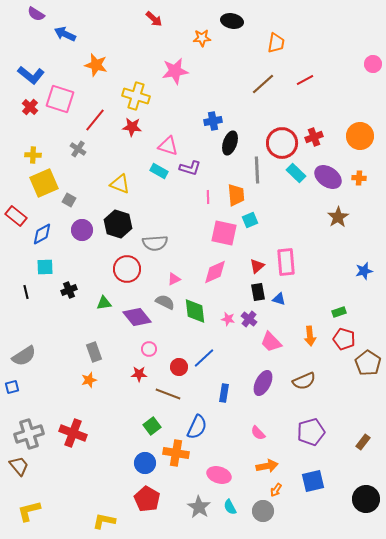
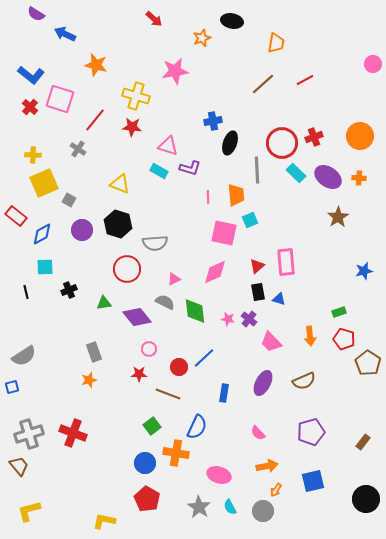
orange star at (202, 38): rotated 18 degrees counterclockwise
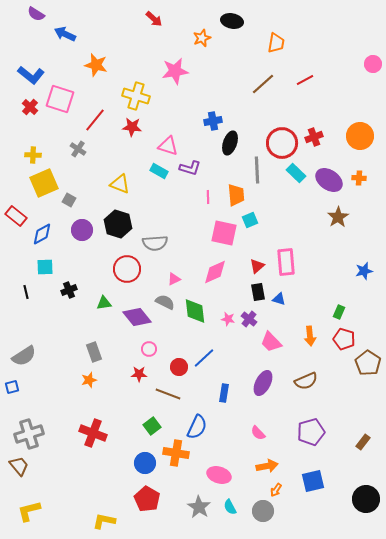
purple ellipse at (328, 177): moved 1 px right, 3 px down
green rectangle at (339, 312): rotated 48 degrees counterclockwise
brown semicircle at (304, 381): moved 2 px right
red cross at (73, 433): moved 20 px right
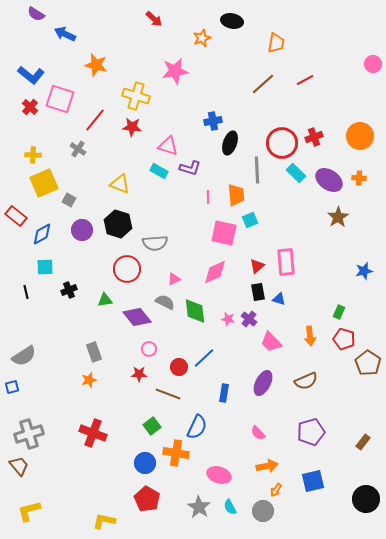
green triangle at (104, 303): moved 1 px right, 3 px up
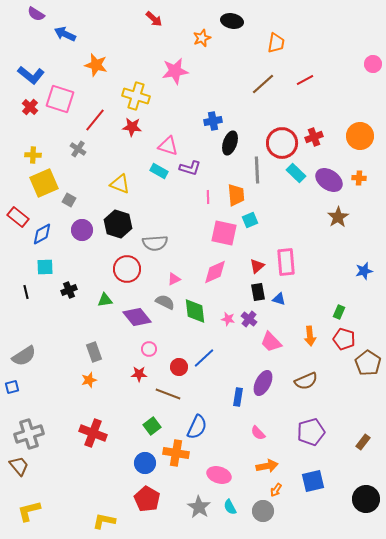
red rectangle at (16, 216): moved 2 px right, 1 px down
blue rectangle at (224, 393): moved 14 px right, 4 px down
